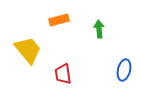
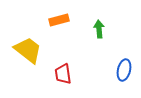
yellow trapezoid: rotated 12 degrees counterclockwise
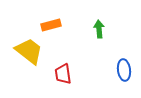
orange rectangle: moved 8 px left, 5 px down
yellow trapezoid: moved 1 px right, 1 px down
blue ellipse: rotated 20 degrees counterclockwise
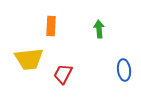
orange rectangle: moved 1 px down; rotated 72 degrees counterclockwise
yellow trapezoid: moved 8 px down; rotated 136 degrees clockwise
red trapezoid: rotated 35 degrees clockwise
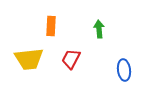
red trapezoid: moved 8 px right, 15 px up
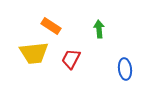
orange rectangle: rotated 60 degrees counterclockwise
yellow trapezoid: moved 5 px right, 6 px up
blue ellipse: moved 1 px right, 1 px up
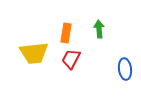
orange rectangle: moved 15 px right, 7 px down; rotated 66 degrees clockwise
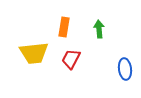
orange rectangle: moved 2 px left, 6 px up
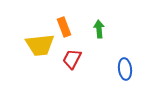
orange rectangle: rotated 30 degrees counterclockwise
yellow trapezoid: moved 6 px right, 8 px up
red trapezoid: moved 1 px right
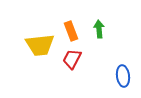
orange rectangle: moved 7 px right, 4 px down
blue ellipse: moved 2 px left, 7 px down
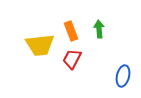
blue ellipse: rotated 20 degrees clockwise
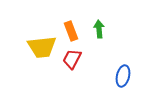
yellow trapezoid: moved 2 px right, 2 px down
